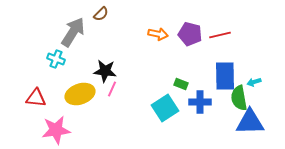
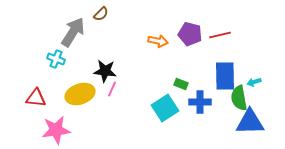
orange arrow: moved 7 px down
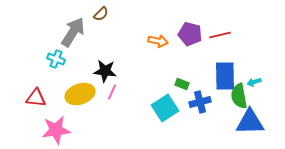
green rectangle: moved 1 px right
pink line: moved 3 px down
green semicircle: moved 2 px up
blue cross: rotated 15 degrees counterclockwise
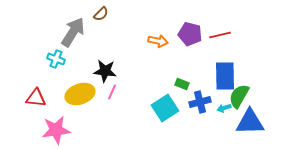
cyan arrow: moved 30 px left, 26 px down
green semicircle: rotated 40 degrees clockwise
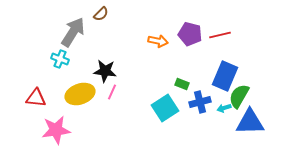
cyan cross: moved 4 px right
blue rectangle: rotated 24 degrees clockwise
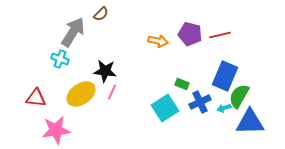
yellow ellipse: moved 1 px right; rotated 16 degrees counterclockwise
blue cross: rotated 10 degrees counterclockwise
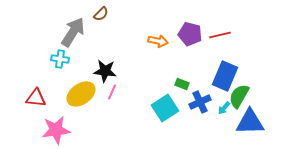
cyan cross: rotated 12 degrees counterclockwise
cyan arrow: rotated 32 degrees counterclockwise
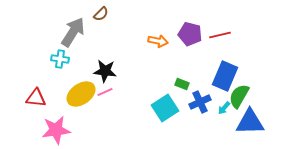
pink line: moved 7 px left; rotated 42 degrees clockwise
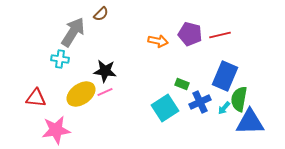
green semicircle: moved 3 px down; rotated 20 degrees counterclockwise
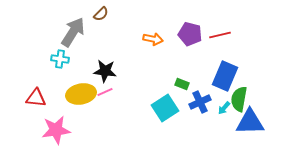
orange arrow: moved 5 px left, 2 px up
yellow ellipse: rotated 24 degrees clockwise
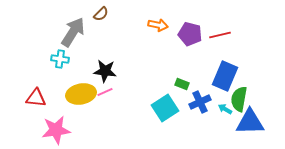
orange arrow: moved 5 px right, 14 px up
cyan arrow: moved 1 px right, 1 px down; rotated 80 degrees clockwise
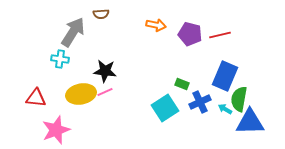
brown semicircle: rotated 42 degrees clockwise
orange arrow: moved 2 px left
pink star: rotated 12 degrees counterclockwise
